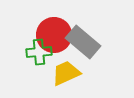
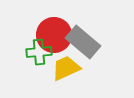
yellow trapezoid: moved 5 px up
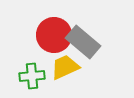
green cross: moved 7 px left, 24 px down
yellow trapezoid: moved 1 px left, 1 px up
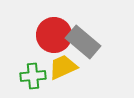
yellow trapezoid: moved 2 px left
green cross: moved 1 px right
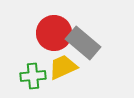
red circle: moved 2 px up
gray rectangle: moved 1 px down
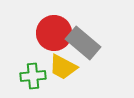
yellow trapezoid: rotated 128 degrees counterclockwise
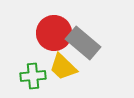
yellow trapezoid: rotated 16 degrees clockwise
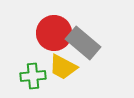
yellow trapezoid: rotated 16 degrees counterclockwise
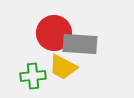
gray rectangle: moved 3 px left, 1 px down; rotated 36 degrees counterclockwise
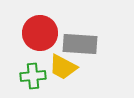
red circle: moved 14 px left
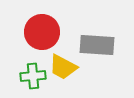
red circle: moved 2 px right, 1 px up
gray rectangle: moved 17 px right, 1 px down
